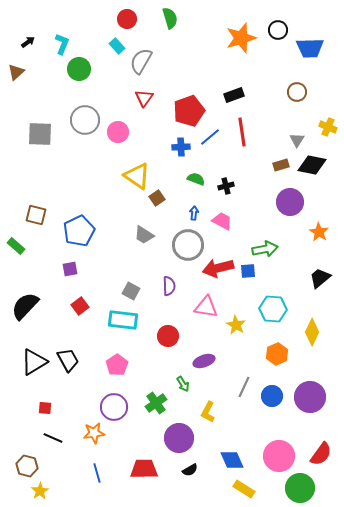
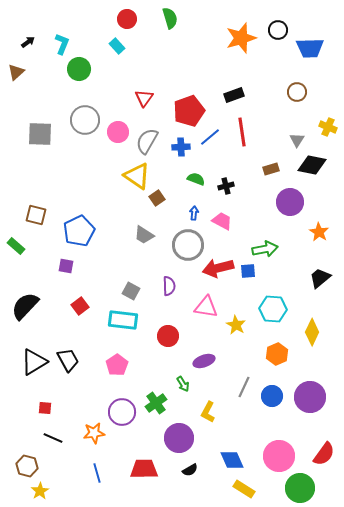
gray semicircle at (141, 61): moved 6 px right, 80 px down
brown rectangle at (281, 165): moved 10 px left, 4 px down
purple square at (70, 269): moved 4 px left, 3 px up; rotated 21 degrees clockwise
purple circle at (114, 407): moved 8 px right, 5 px down
red semicircle at (321, 454): moved 3 px right
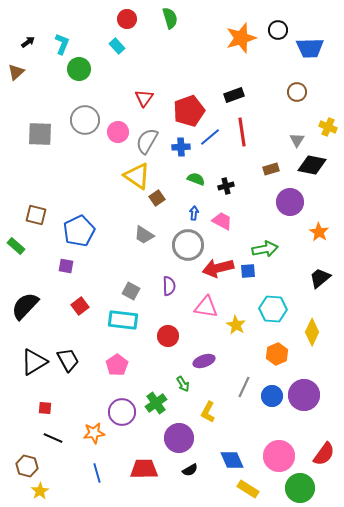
purple circle at (310, 397): moved 6 px left, 2 px up
yellow rectangle at (244, 489): moved 4 px right
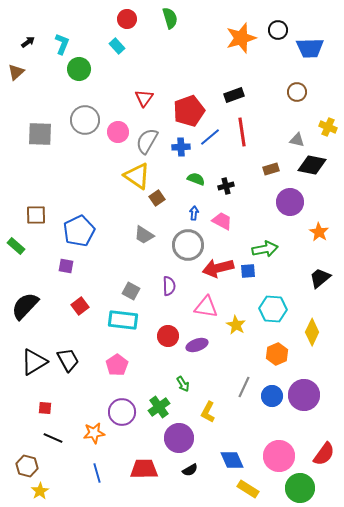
gray triangle at (297, 140): rotated 49 degrees counterclockwise
brown square at (36, 215): rotated 15 degrees counterclockwise
purple ellipse at (204, 361): moved 7 px left, 16 px up
green cross at (156, 403): moved 3 px right, 4 px down
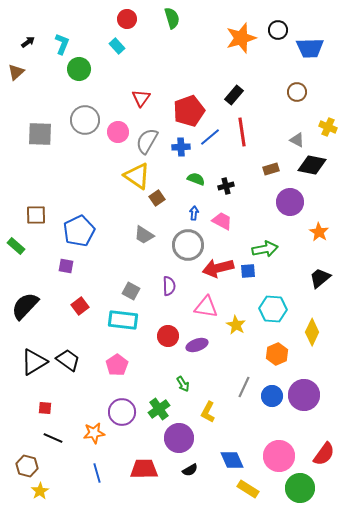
green semicircle at (170, 18): moved 2 px right
black rectangle at (234, 95): rotated 30 degrees counterclockwise
red triangle at (144, 98): moved 3 px left
gray triangle at (297, 140): rotated 14 degrees clockwise
black trapezoid at (68, 360): rotated 25 degrees counterclockwise
green cross at (159, 407): moved 2 px down
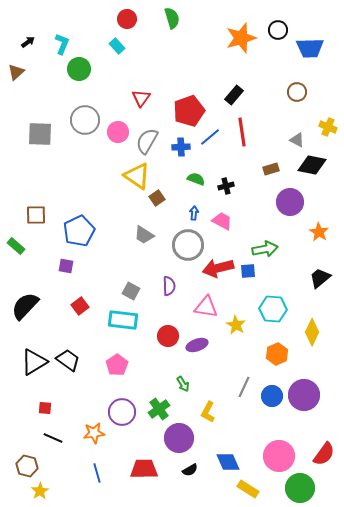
blue diamond at (232, 460): moved 4 px left, 2 px down
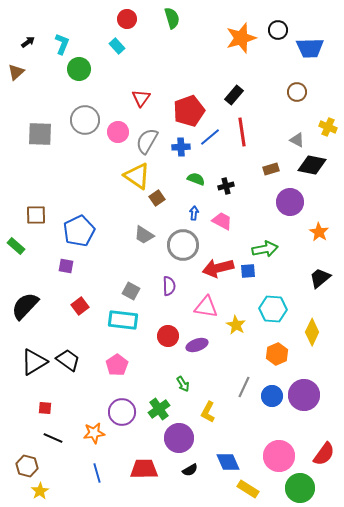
gray circle at (188, 245): moved 5 px left
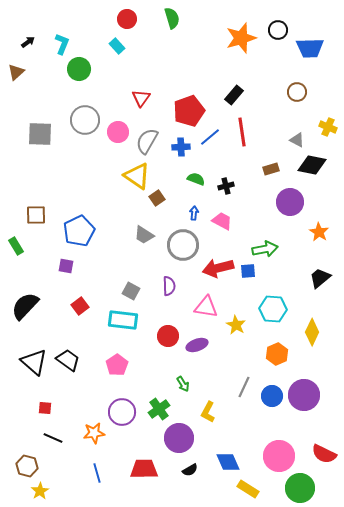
green rectangle at (16, 246): rotated 18 degrees clockwise
black triangle at (34, 362): rotated 48 degrees counterclockwise
red semicircle at (324, 454): rotated 80 degrees clockwise
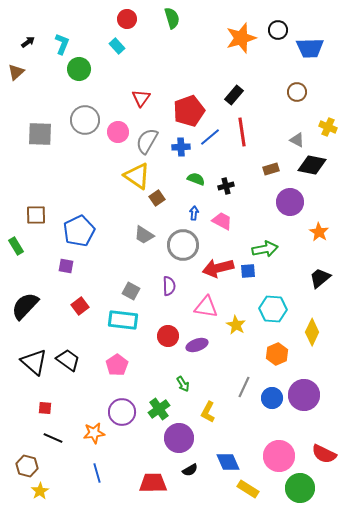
blue circle at (272, 396): moved 2 px down
red trapezoid at (144, 469): moved 9 px right, 14 px down
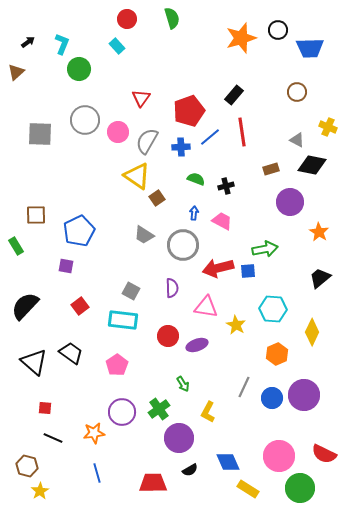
purple semicircle at (169, 286): moved 3 px right, 2 px down
black trapezoid at (68, 360): moved 3 px right, 7 px up
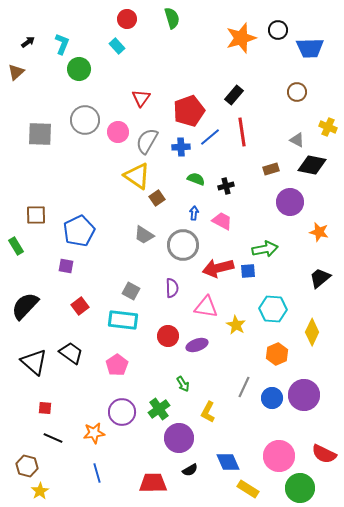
orange star at (319, 232): rotated 18 degrees counterclockwise
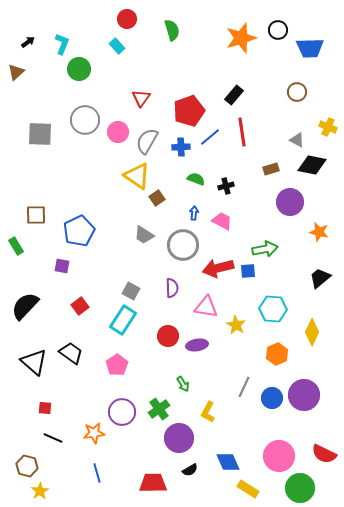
green semicircle at (172, 18): moved 12 px down
purple square at (66, 266): moved 4 px left
cyan rectangle at (123, 320): rotated 64 degrees counterclockwise
purple ellipse at (197, 345): rotated 10 degrees clockwise
